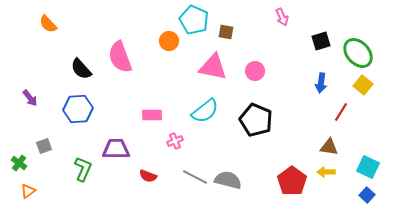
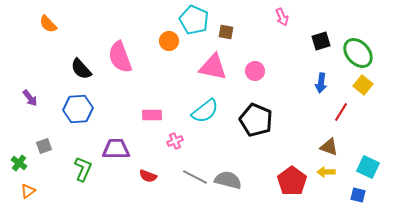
brown triangle: rotated 12 degrees clockwise
blue square: moved 9 px left; rotated 28 degrees counterclockwise
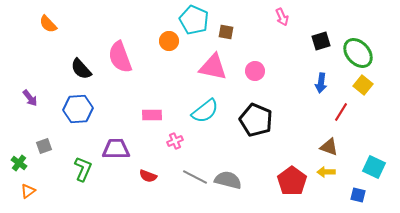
cyan square: moved 6 px right
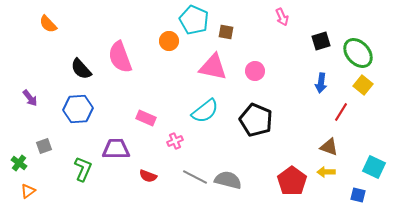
pink rectangle: moved 6 px left, 3 px down; rotated 24 degrees clockwise
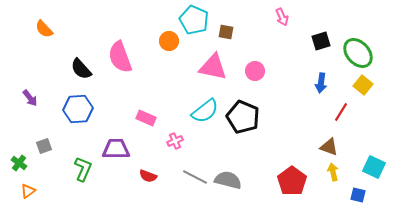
orange semicircle: moved 4 px left, 5 px down
black pentagon: moved 13 px left, 3 px up
yellow arrow: moved 7 px right; rotated 78 degrees clockwise
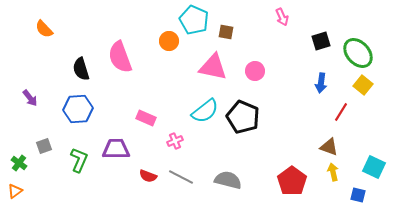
black semicircle: rotated 25 degrees clockwise
green L-shape: moved 4 px left, 9 px up
gray line: moved 14 px left
orange triangle: moved 13 px left
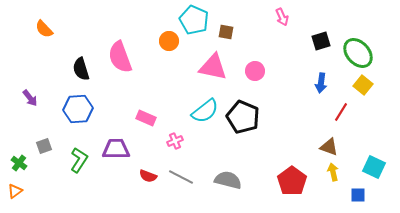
green L-shape: rotated 10 degrees clockwise
blue square: rotated 14 degrees counterclockwise
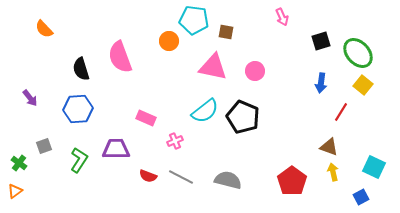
cyan pentagon: rotated 16 degrees counterclockwise
blue square: moved 3 px right, 2 px down; rotated 28 degrees counterclockwise
